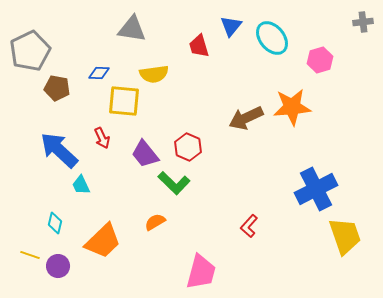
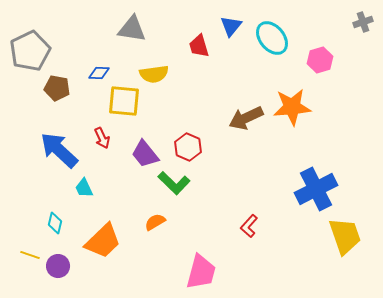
gray cross: rotated 12 degrees counterclockwise
cyan trapezoid: moved 3 px right, 3 px down
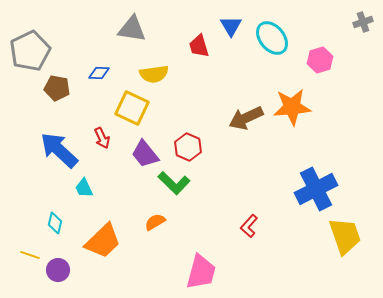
blue triangle: rotated 10 degrees counterclockwise
yellow square: moved 8 px right, 7 px down; rotated 20 degrees clockwise
purple circle: moved 4 px down
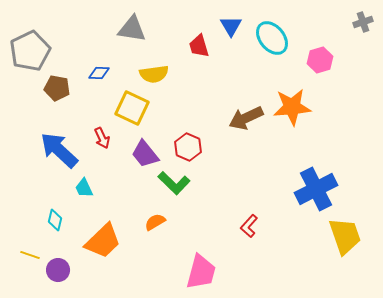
cyan diamond: moved 3 px up
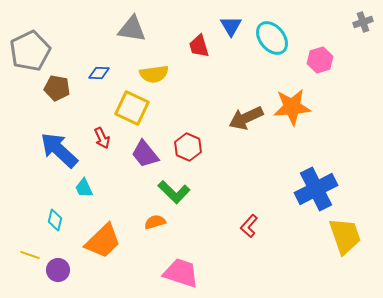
green L-shape: moved 9 px down
orange semicircle: rotated 15 degrees clockwise
pink trapezoid: moved 20 px left, 1 px down; rotated 87 degrees counterclockwise
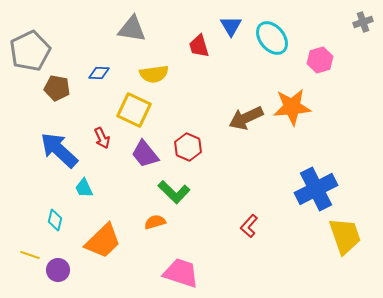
yellow square: moved 2 px right, 2 px down
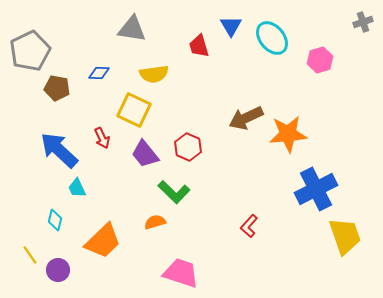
orange star: moved 4 px left, 27 px down
cyan trapezoid: moved 7 px left
yellow line: rotated 36 degrees clockwise
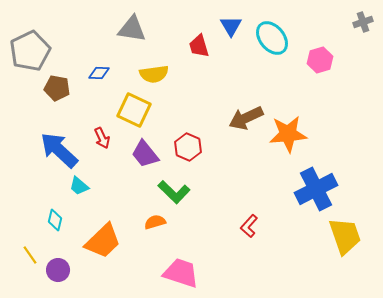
cyan trapezoid: moved 2 px right, 2 px up; rotated 25 degrees counterclockwise
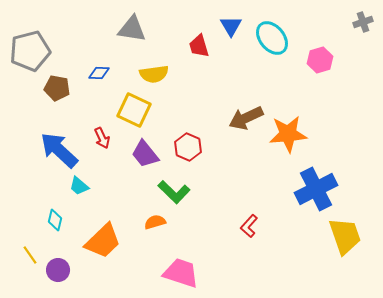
gray pentagon: rotated 12 degrees clockwise
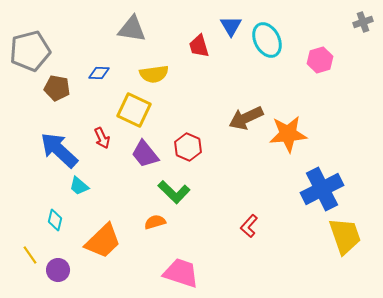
cyan ellipse: moved 5 px left, 2 px down; rotated 12 degrees clockwise
blue cross: moved 6 px right
